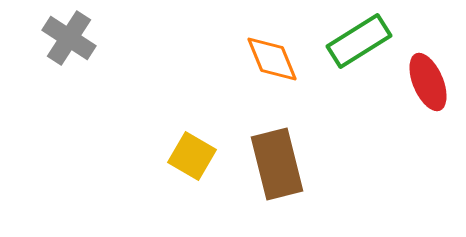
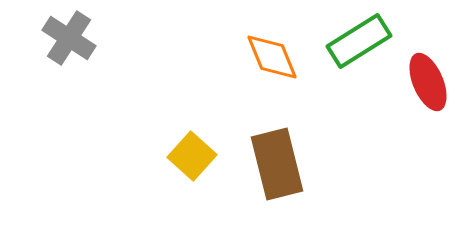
orange diamond: moved 2 px up
yellow square: rotated 12 degrees clockwise
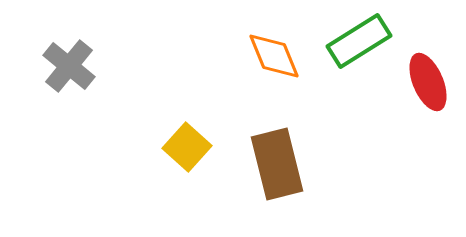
gray cross: moved 28 px down; rotated 6 degrees clockwise
orange diamond: moved 2 px right, 1 px up
yellow square: moved 5 px left, 9 px up
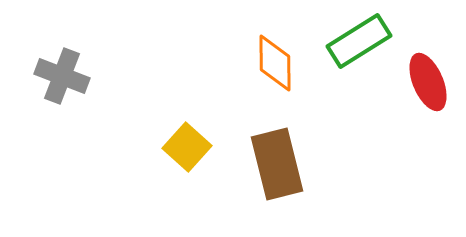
orange diamond: moved 1 px right, 7 px down; rotated 22 degrees clockwise
gray cross: moved 7 px left, 10 px down; rotated 18 degrees counterclockwise
